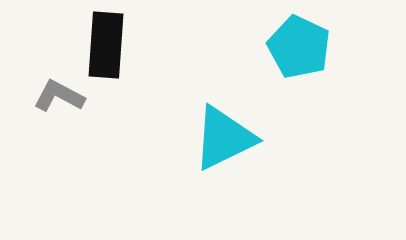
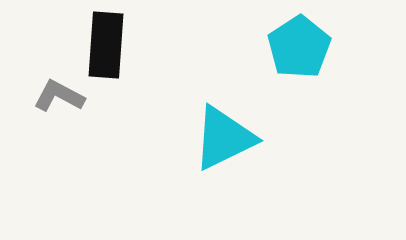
cyan pentagon: rotated 14 degrees clockwise
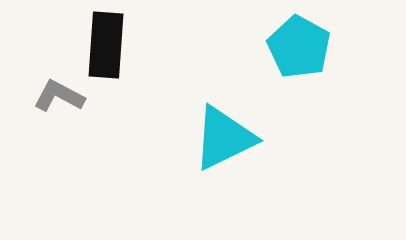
cyan pentagon: rotated 10 degrees counterclockwise
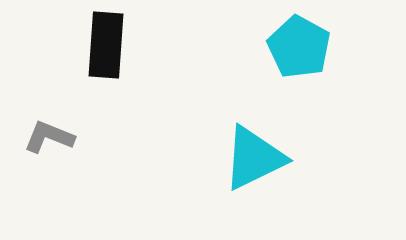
gray L-shape: moved 10 px left, 41 px down; rotated 6 degrees counterclockwise
cyan triangle: moved 30 px right, 20 px down
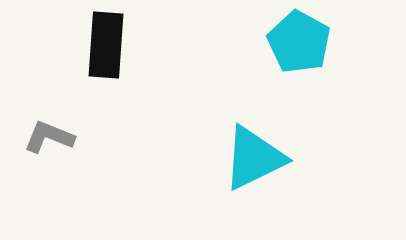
cyan pentagon: moved 5 px up
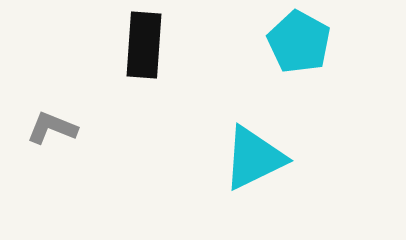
black rectangle: moved 38 px right
gray L-shape: moved 3 px right, 9 px up
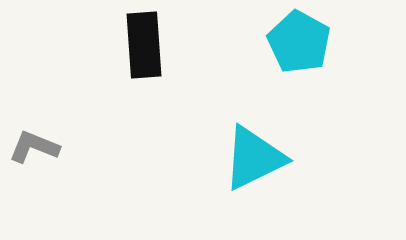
black rectangle: rotated 8 degrees counterclockwise
gray L-shape: moved 18 px left, 19 px down
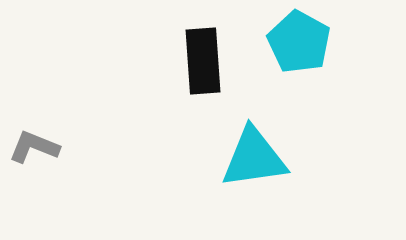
black rectangle: moved 59 px right, 16 px down
cyan triangle: rotated 18 degrees clockwise
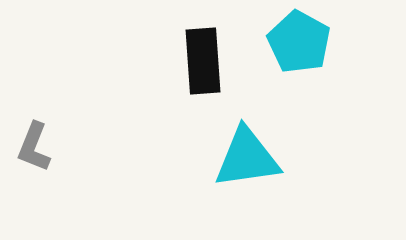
gray L-shape: rotated 90 degrees counterclockwise
cyan triangle: moved 7 px left
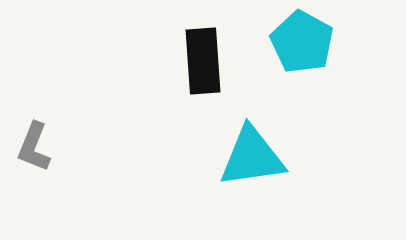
cyan pentagon: moved 3 px right
cyan triangle: moved 5 px right, 1 px up
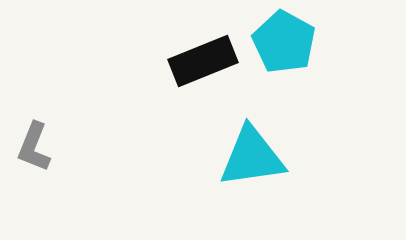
cyan pentagon: moved 18 px left
black rectangle: rotated 72 degrees clockwise
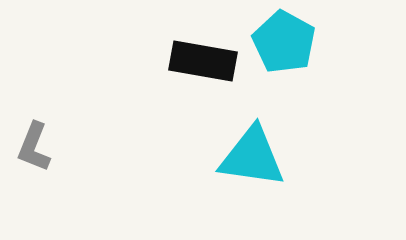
black rectangle: rotated 32 degrees clockwise
cyan triangle: rotated 16 degrees clockwise
